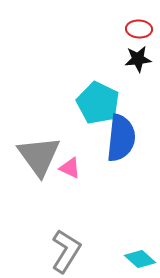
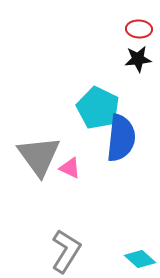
cyan pentagon: moved 5 px down
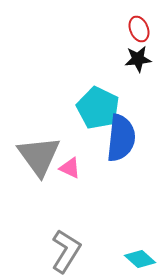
red ellipse: rotated 65 degrees clockwise
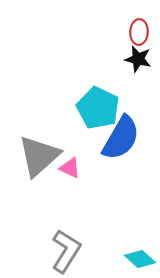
red ellipse: moved 3 px down; rotated 25 degrees clockwise
black star: rotated 20 degrees clockwise
blue semicircle: rotated 24 degrees clockwise
gray triangle: rotated 24 degrees clockwise
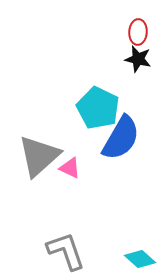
red ellipse: moved 1 px left
gray L-shape: rotated 51 degrees counterclockwise
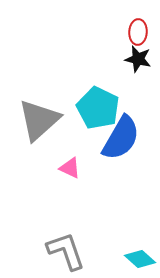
gray triangle: moved 36 px up
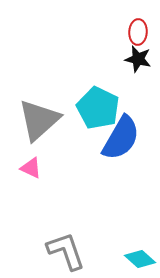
pink triangle: moved 39 px left
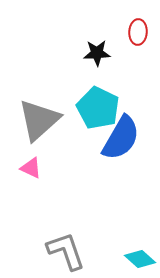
black star: moved 41 px left, 6 px up; rotated 16 degrees counterclockwise
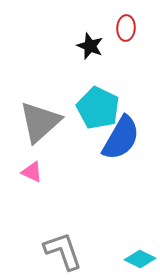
red ellipse: moved 12 px left, 4 px up
black star: moved 7 px left, 7 px up; rotated 24 degrees clockwise
gray triangle: moved 1 px right, 2 px down
pink triangle: moved 1 px right, 4 px down
gray L-shape: moved 3 px left
cyan diamond: rotated 16 degrees counterclockwise
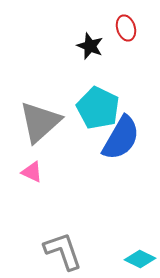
red ellipse: rotated 20 degrees counterclockwise
